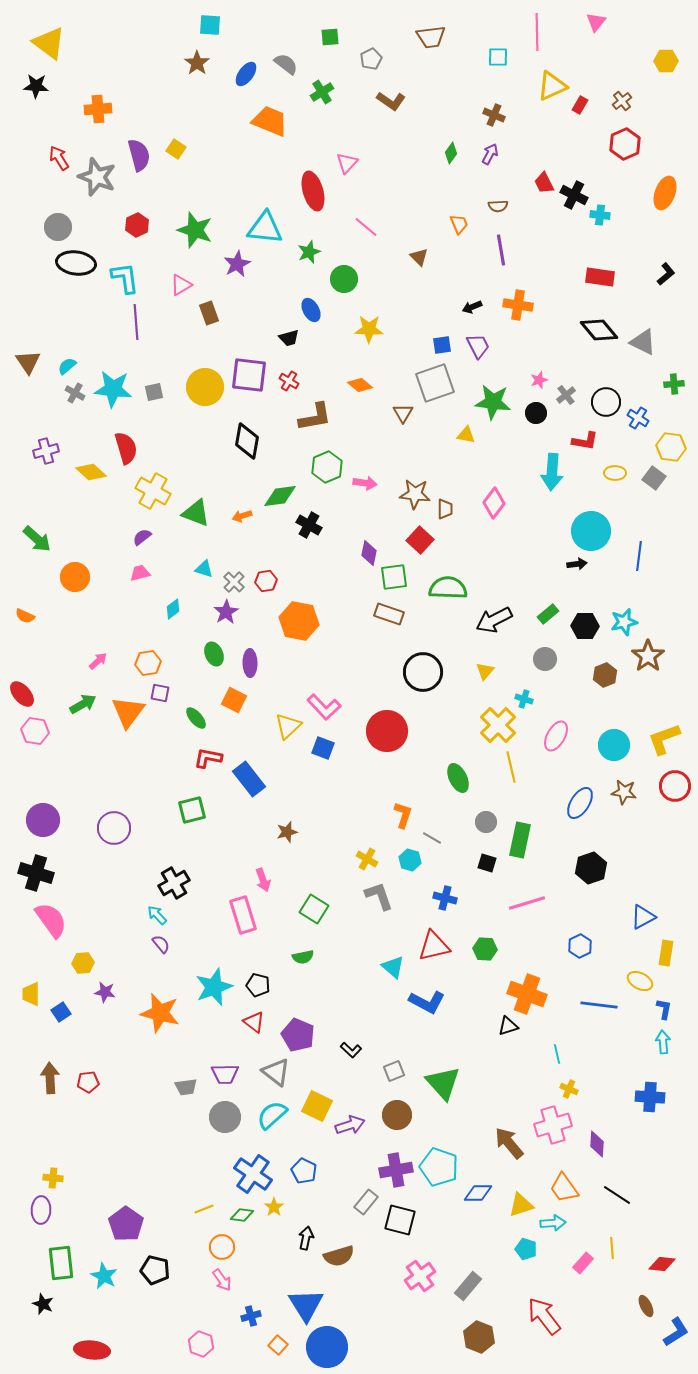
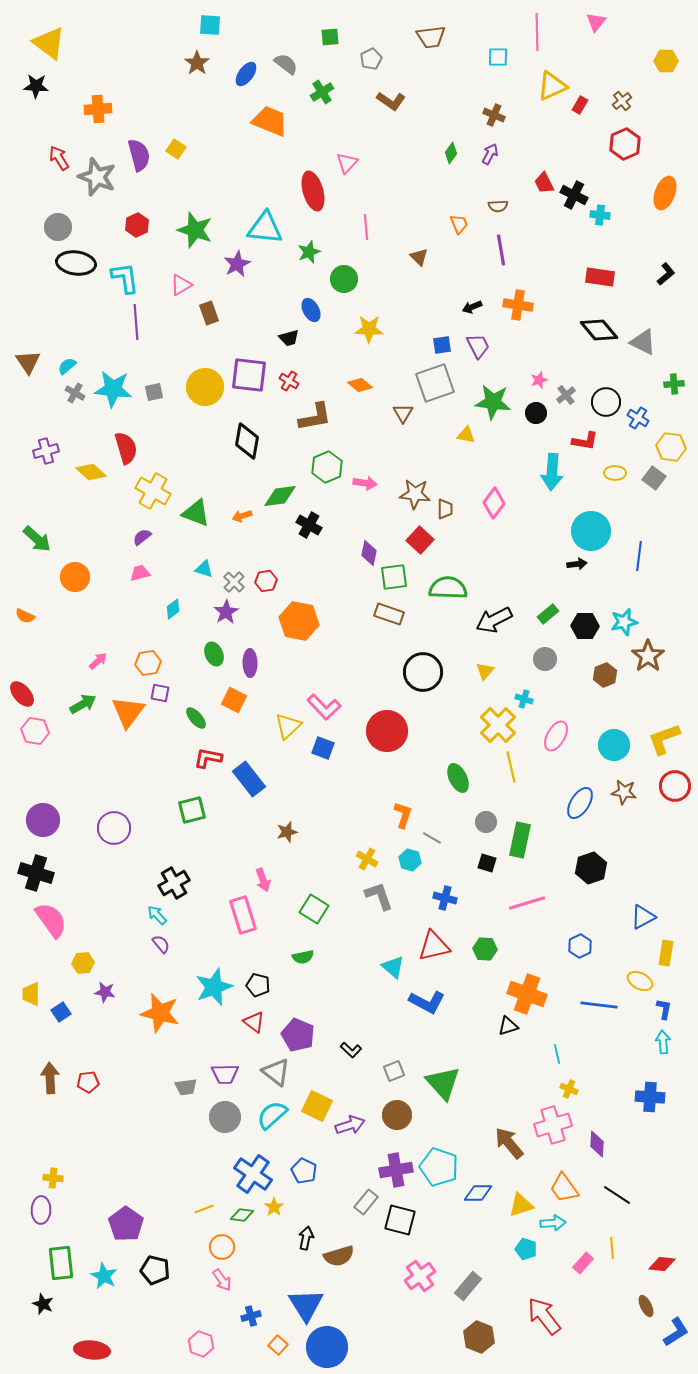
pink line at (366, 227): rotated 45 degrees clockwise
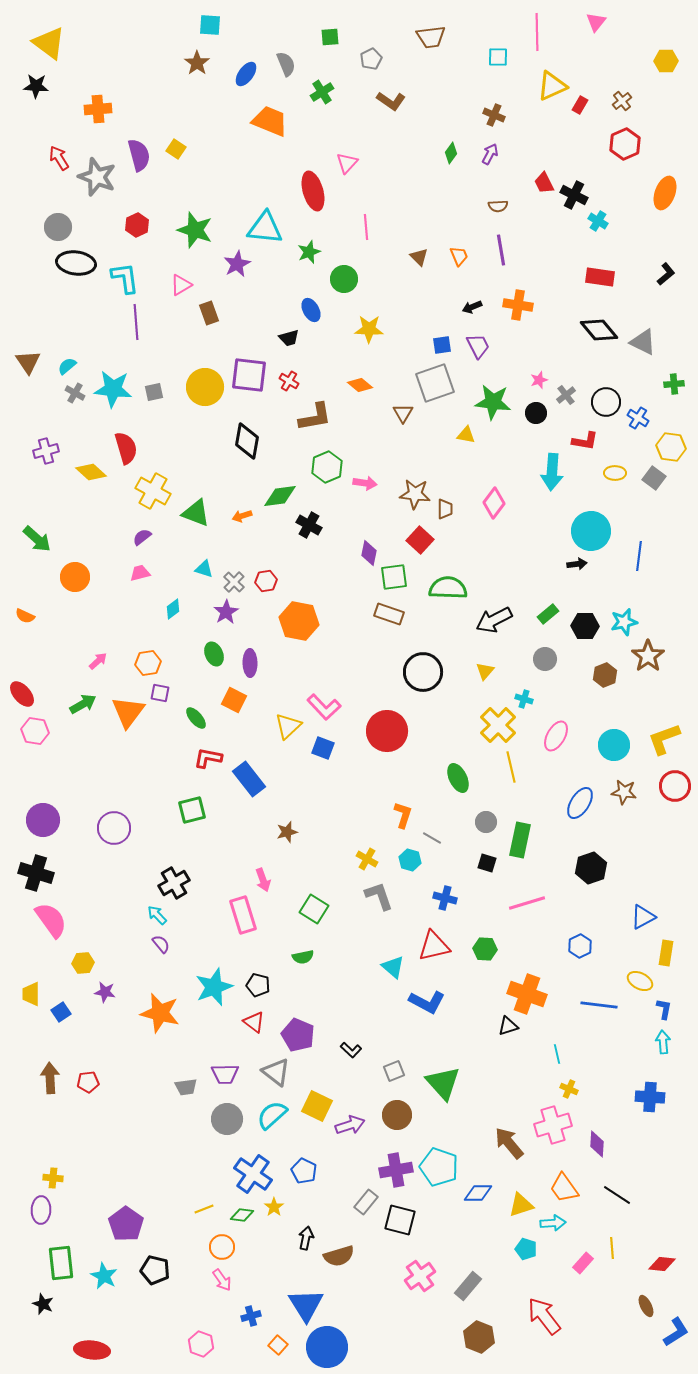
gray semicircle at (286, 64): rotated 30 degrees clockwise
cyan cross at (600, 215): moved 2 px left, 6 px down; rotated 24 degrees clockwise
orange trapezoid at (459, 224): moved 32 px down
gray circle at (225, 1117): moved 2 px right, 2 px down
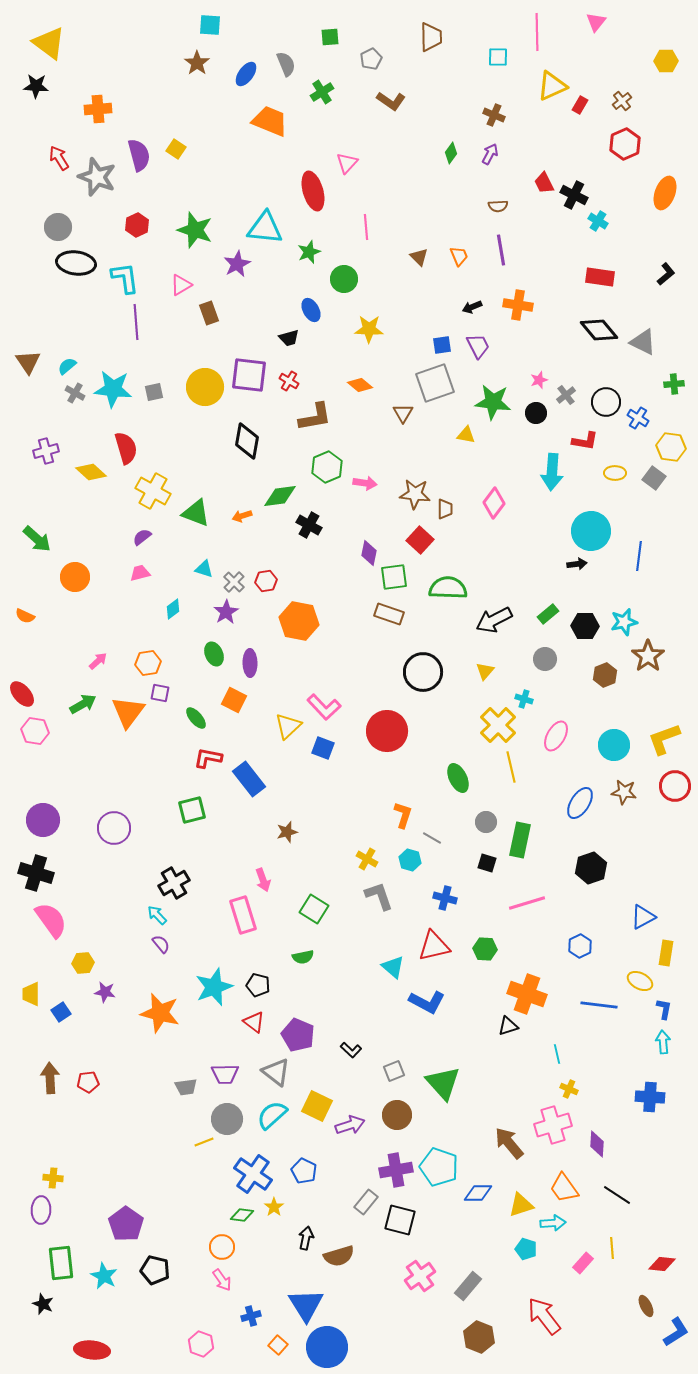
brown trapezoid at (431, 37): rotated 84 degrees counterclockwise
yellow line at (204, 1209): moved 67 px up
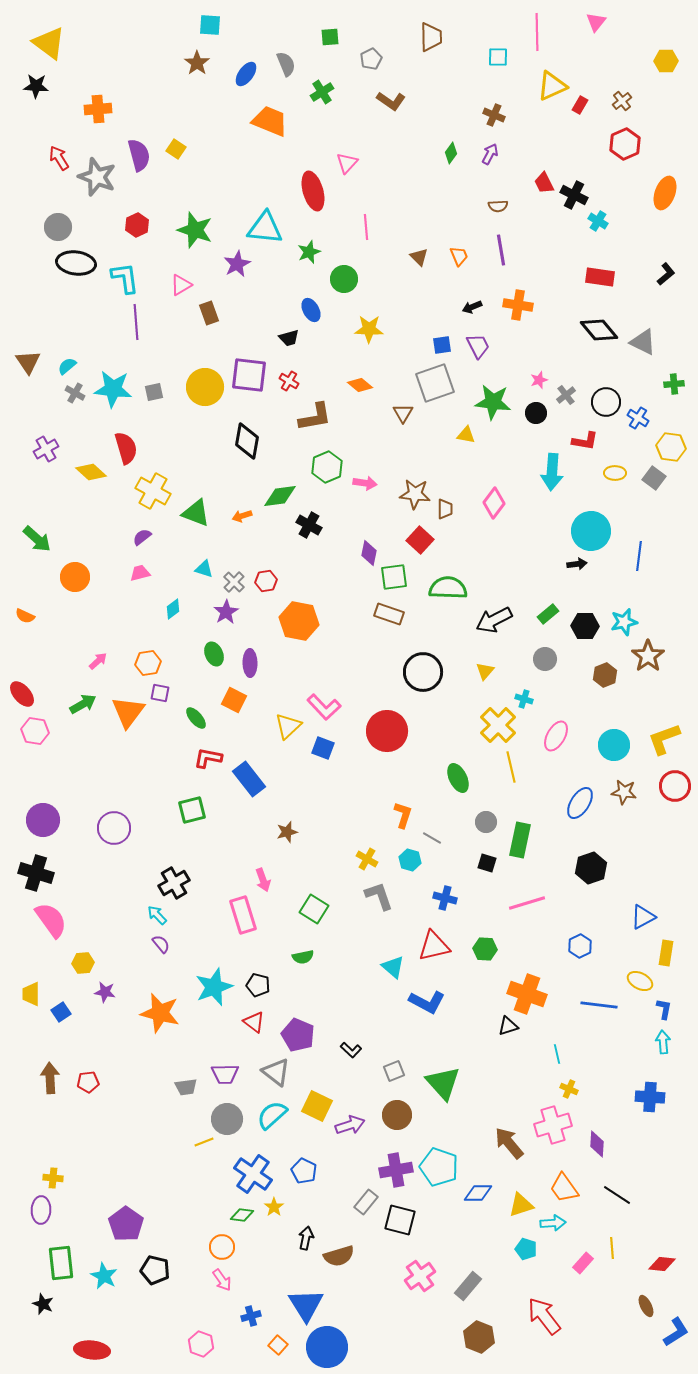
purple cross at (46, 451): moved 2 px up; rotated 15 degrees counterclockwise
